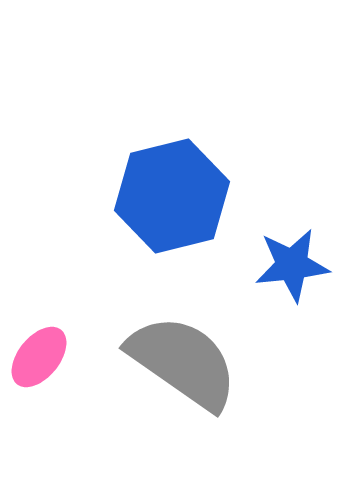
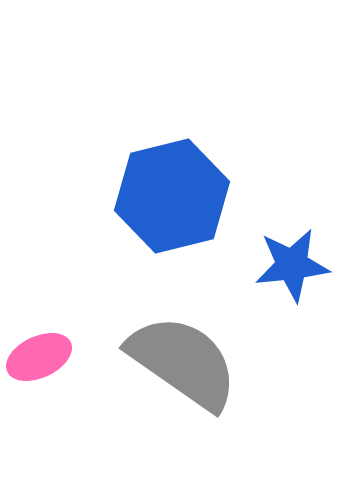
pink ellipse: rotated 26 degrees clockwise
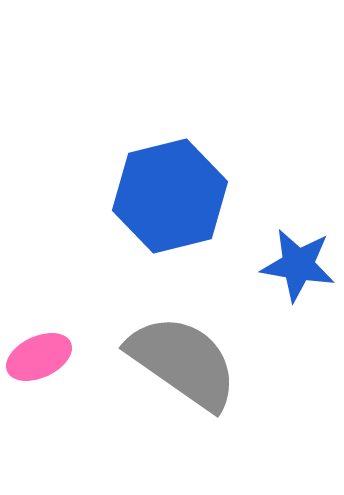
blue hexagon: moved 2 px left
blue star: moved 6 px right; rotated 16 degrees clockwise
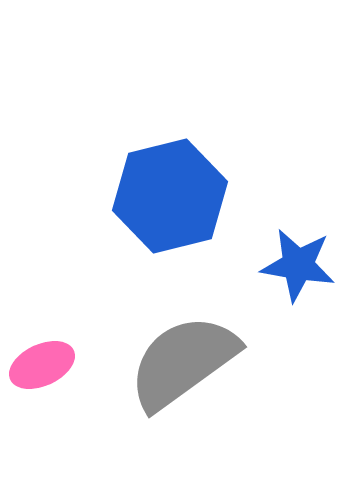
pink ellipse: moved 3 px right, 8 px down
gray semicircle: rotated 71 degrees counterclockwise
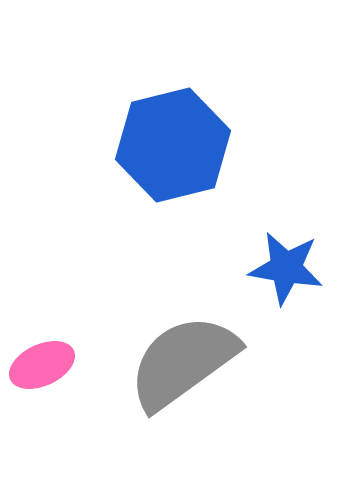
blue hexagon: moved 3 px right, 51 px up
blue star: moved 12 px left, 3 px down
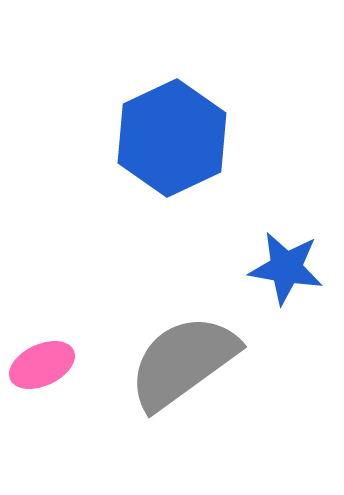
blue hexagon: moved 1 px left, 7 px up; rotated 11 degrees counterclockwise
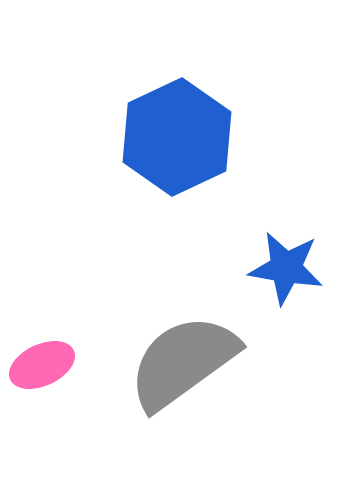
blue hexagon: moved 5 px right, 1 px up
